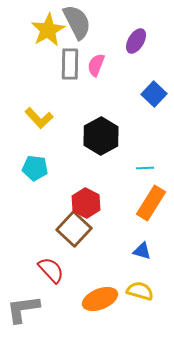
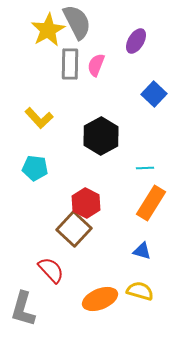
gray L-shape: rotated 66 degrees counterclockwise
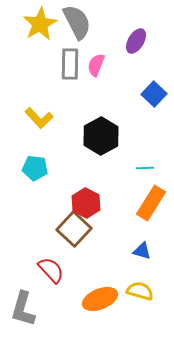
yellow star: moved 8 px left, 6 px up
